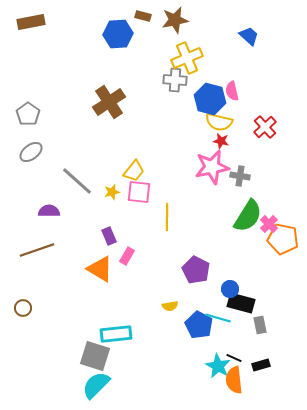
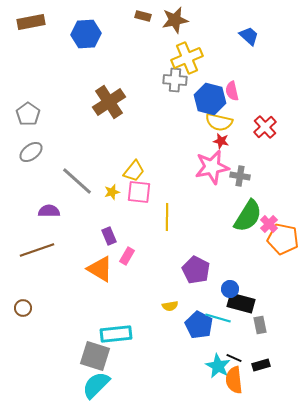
blue hexagon at (118, 34): moved 32 px left
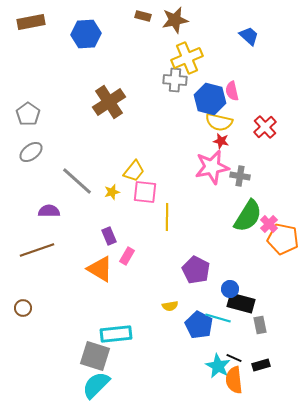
pink square at (139, 192): moved 6 px right
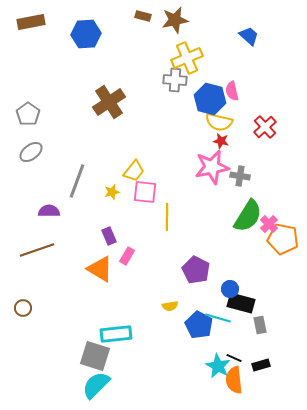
gray line at (77, 181): rotated 68 degrees clockwise
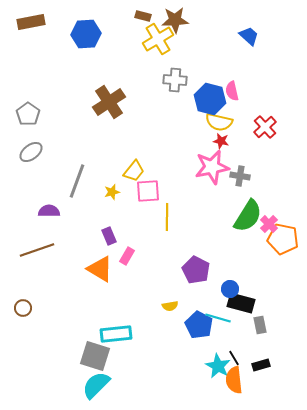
brown star at (175, 20): rotated 8 degrees clockwise
yellow cross at (187, 58): moved 29 px left, 19 px up; rotated 8 degrees counterclockwise
pink square at (145, 192): moved 3 px right, 1 px up; rotated 10 degrees counterclockwise
black line at (234, 358): rotated 35 degrees clockwise
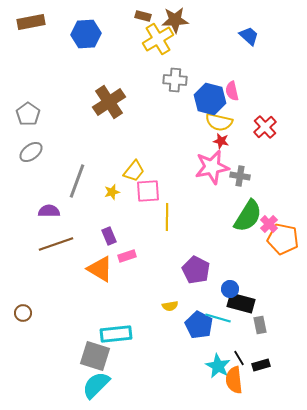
brown line at (37, 250): moved 19 px right, 6 px up
pink rectangle at (127, 256): rotated 42 degrees clockwise
brown circle at (23, 308): moved 5 px down
black line at (234, 358): moved 5 px right
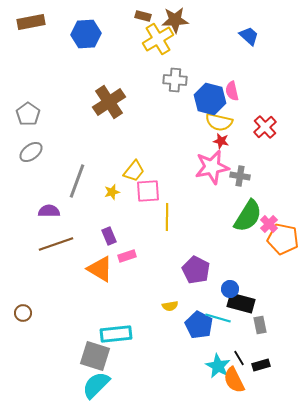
orange semicircle at (234, 380): rotated 20 degrees counterclockwise
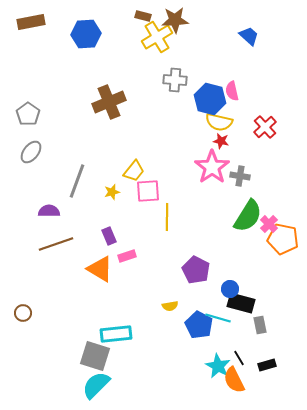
yellow cross at (158, 39): moved 1 px left, 2 px up
brown cross at (109, 102): rotated 12 degrees clockwise
gray ellipse at (31, 152): rotated 15 degrees counterclockwise
pink star at (212, 167): rotated 24 degrees counterclockwise
black rectangle at (261, 365): moved 6 px right
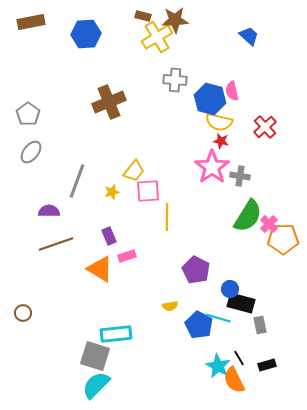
orange pentagon at (283, 239): rotated 12 degrees counterclockwise
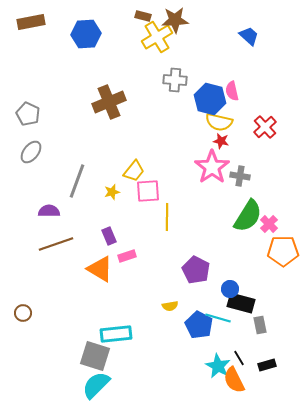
gray pentagon at (28, 114): rotated 10 degrees counterclockwise
orange pentagon at (283, 239): moved 12 px down
